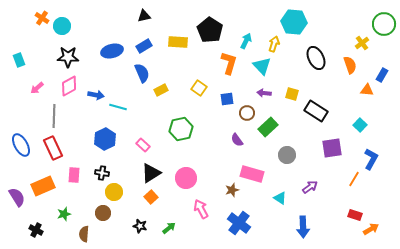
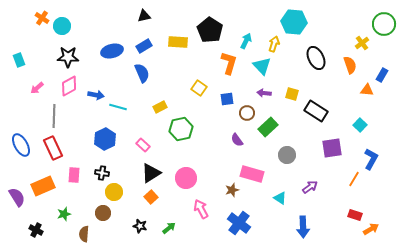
yellow rectangle at (161, 90): moved 1 px left, 17 px down
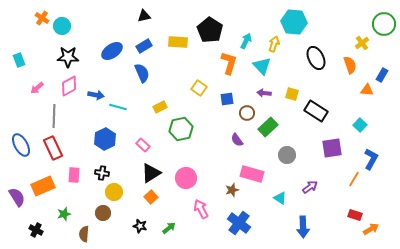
blue ellipse at (112, 51): rotated 20 degrees counterclockwise
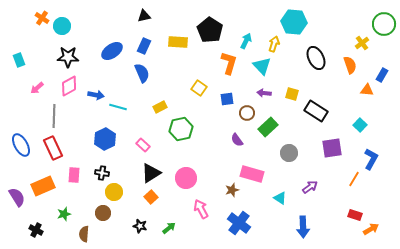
blue rectangle at (144, 46): rotated 35 degrees counterclockwise
gray circle at (287, 155): moved 2 px right, 2 px up
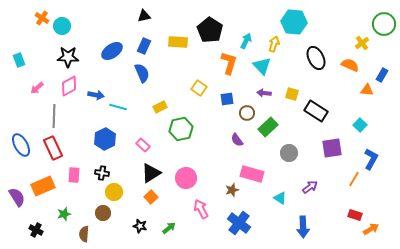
orange semicircle at (350, 65): rotated 48 degrees counterclockwise
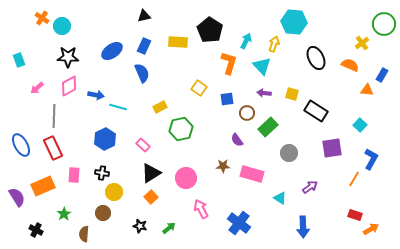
brown star at (232, 190): moved 9 px left, 24 px up; rotated 16 degrees clockwise
green star at (64, 214): rotated 16 degrees counterclockwise
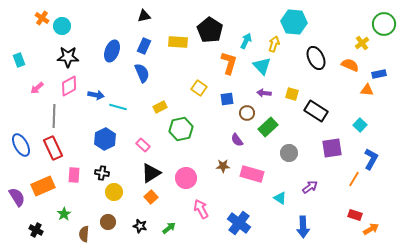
blue ellipse at (112, 51): rotated 35 degrees counterclockwise
blue rectangle at (382, 75): moved 3 px left, 1 px up; rotated 48 degrees clockwise
brown circle at (103, 213): moved 5 px right, 9 px down
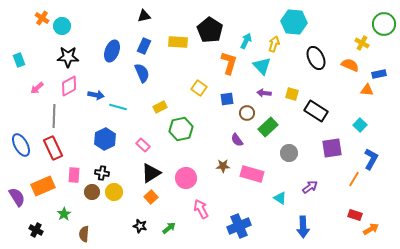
yellow cross at (362, 43): rotated 24 degrees counterclockwise
brown circle at (108, 222): moved 16 px left, 30 px up
blue cross at (239, 223): moved 3 px down; rotated 30 degrees clockwise
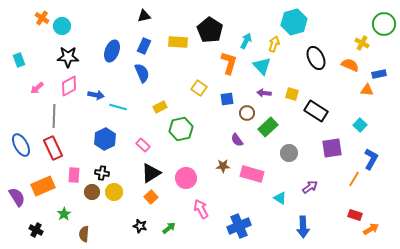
cyan hexagon at (294, 22): rotated 20 degrees counterclockwise
